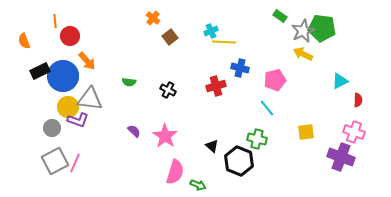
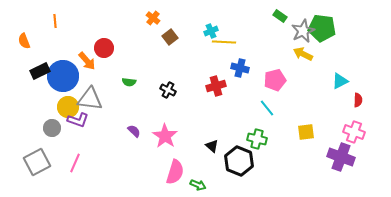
red circle: moved 34 px right, 12 px down
gray square: moved 18 px left, 1 px down
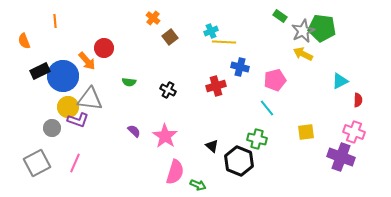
blue cross: moved 1 px up
gray square: moved 1 px down
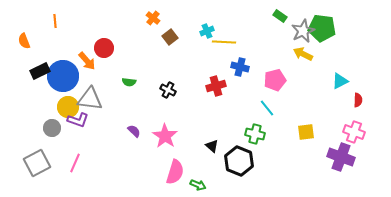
cyan cross: moved 4 px left
green cross: moved 2 px left, 5 px up
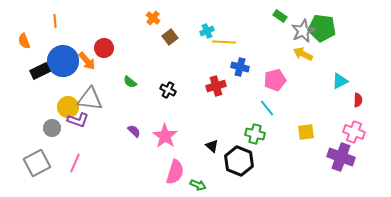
blue circle: moved 15 px up
green semicircle: moved 1 px right; rotated 32 degrees clockwise
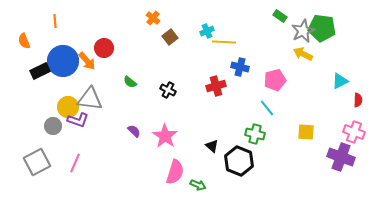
gray circle: moved 1 px right, 2 px up
yellow square: rotated 12 degrees clockwise
gray square: moved 1 px up
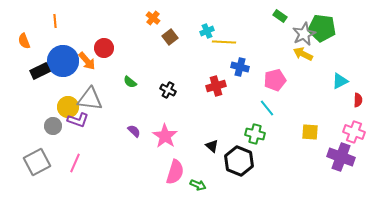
gray star: moved 1 px right, 3 px down
yellow square: moved 4 px right
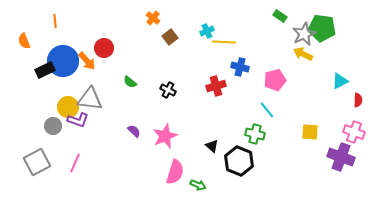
black rectangle: moved 5 px right, 1 px up
cyan line: moved 2 px down
pink star: rotated 15 degrees clockwise
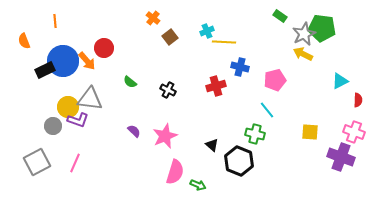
black triangle: moved 1 px up
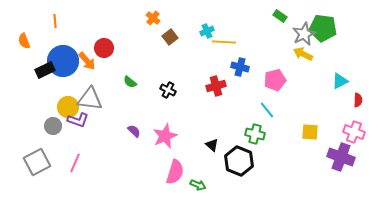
green pentagon: moved 1 px right
